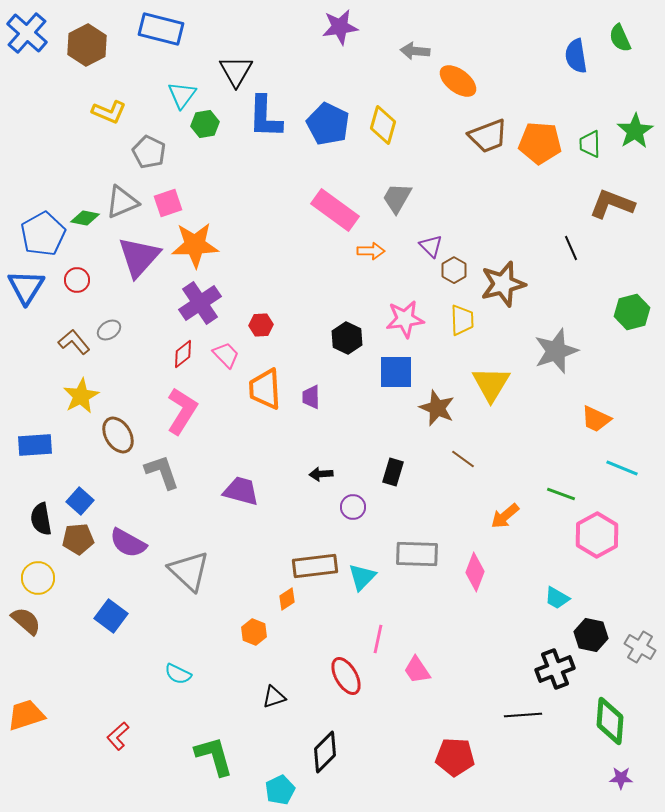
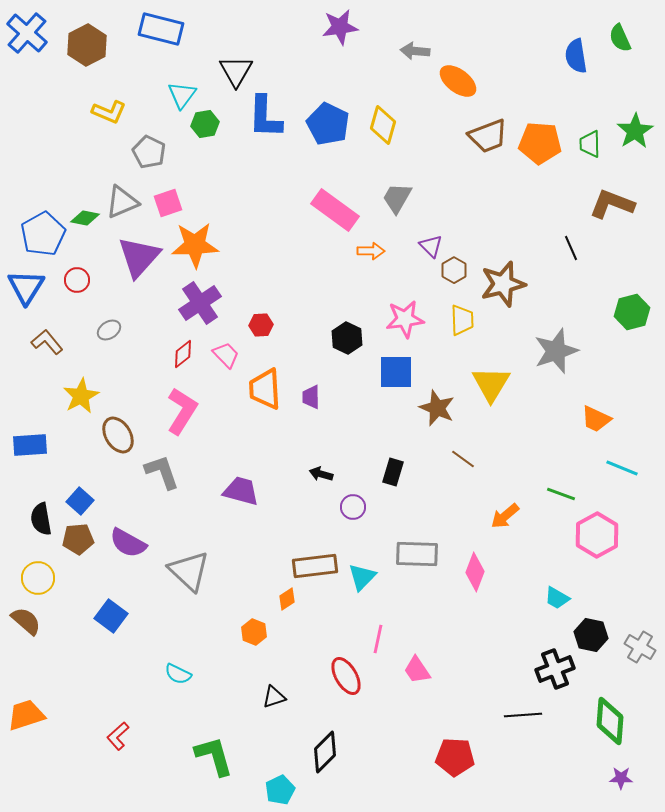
brown L-shape at (74, 342): moved 27 px left
blue rectangle at (35, 445): moved 5 px left
black arrow at (321, 474): rotated 20 degrees clockwise
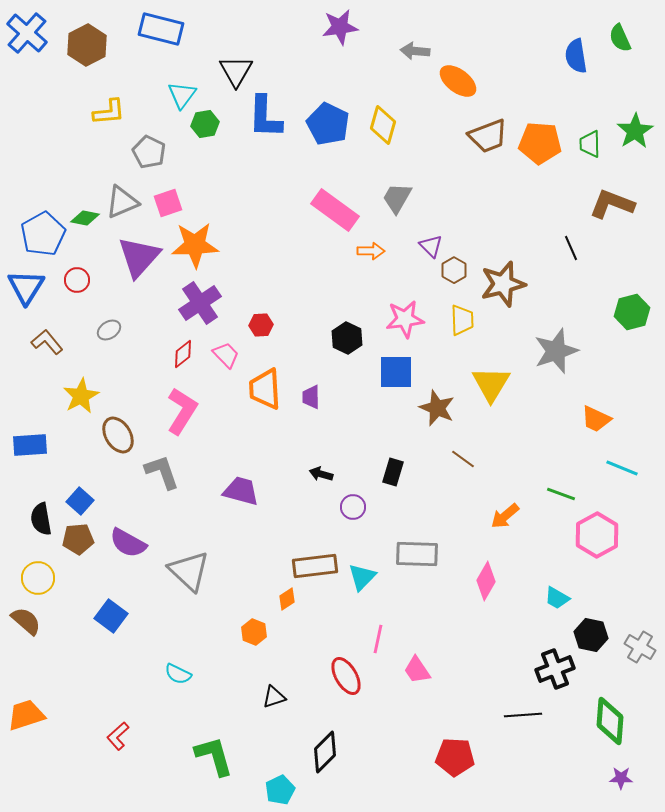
yellow L-shape at (109, 112): rotated 28 degrees counterclockwise
pink diamond at (475, 572): moved 11 px right, 9 px down; rotated 9 degrees clockwise
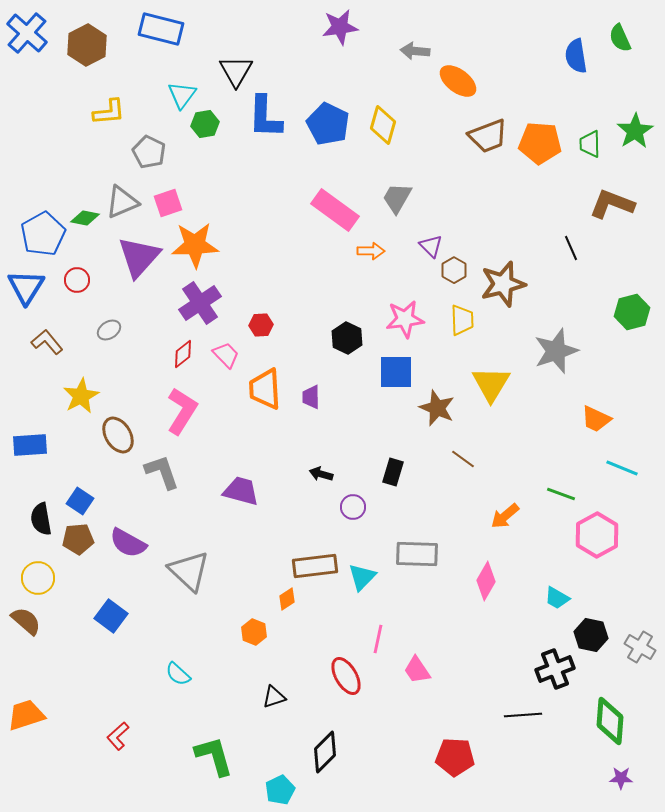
blue square at (80, 501): rotated 8 degrees counterclockwise
cyan semicircle at (178, 674): rotated 16 degrees clockwise
